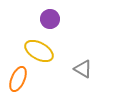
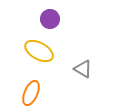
orange ellipse: moved 13 px right, 14 px down
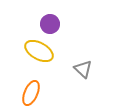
purple circle: moved 5 px down
gray triangle: rotated 12 degrees clockwise
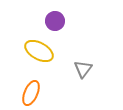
purple circle: moved 5 px right, 3 px up
gray triangle: rotated 24 degrees clockwise
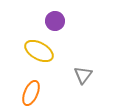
gray triangle: moved 6 px down
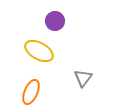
gray triangle: moved 3 px down
orange ellipse: moved 1 px up
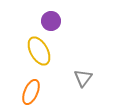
purple circle: moved 4 px left
yellow ellipse: rotated 32 degrees clockwise
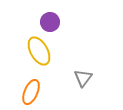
purple circle: moved 1 px left, 1 px down
